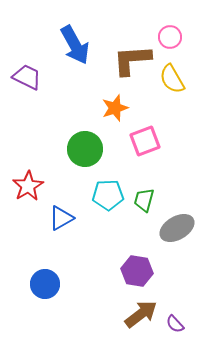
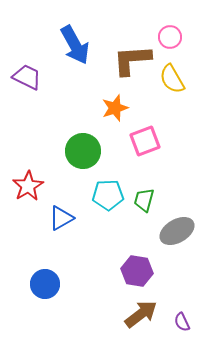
green circle: moved 2 px left, 2 px down
gray ellipse: moved 3 px down
purple semicircle: moved 7 px right, 2 px up; rotated 18 degrees clockwise
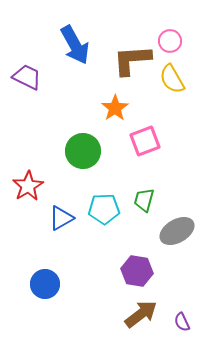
pink circle: moved 4 px down
orange star: rotated 16 degrees counterclockwise
cyan pentagon: moved 4 px left, 14 px down
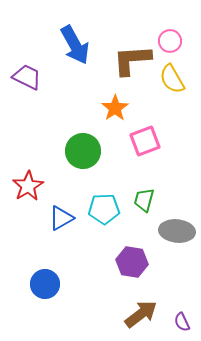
gray ellipse: rotated 36 degrees clockwise
purple hexagon: moved 5 px left, 9 px up
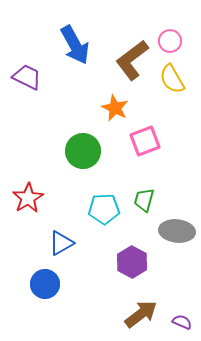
brown L-shape: rotated 33 degrees counterclockwise
orange star: rotated 12 degrees counterclockwise
red star: moved 12 px down
blue triangle: moved 25 px down
purple hexagon: rotated 20 degrees clockwise
purple semicircle: rotated 138 degrees clockwise
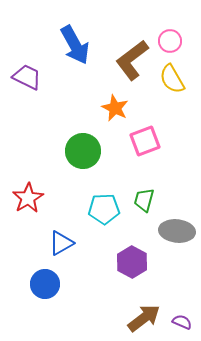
brown arrow: moved 3 px right, 4 px down
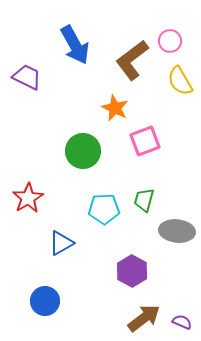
yellow semicircle: moved 8 px right, 2 px down
purple hexagon: moved 9 px down
blue circle: moved 17 px down
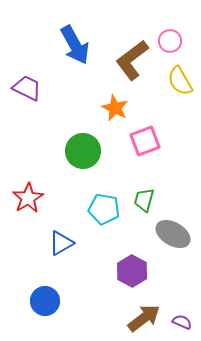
purple trapezoid: moved 11 px down
cyan pentagon: rotated 12 degrees clockwise
gray ellipse: moved 4 px left, 3 px down; rotated 24 degrees clockwise
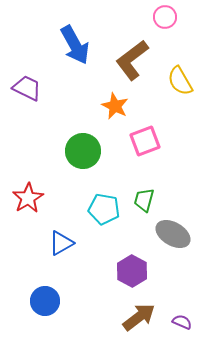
pink circle: moved 5 px left, 24 px up
orange star: moved 2 px up
brown arrow: moved 5 px left, 1 px up
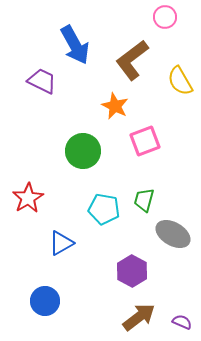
purple trapezoid: moved 15 px right, 7 px up
